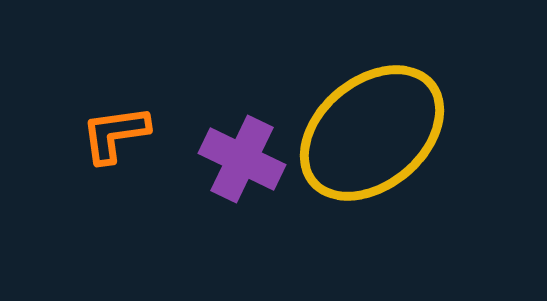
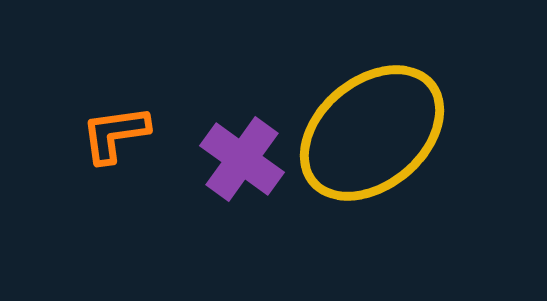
purple cross: rotated 10 degrees clockwise
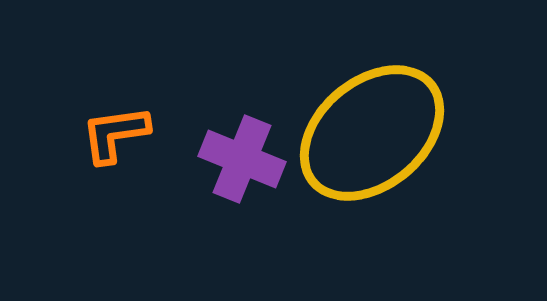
purple cross: rotated 14 degrees counterclockwise
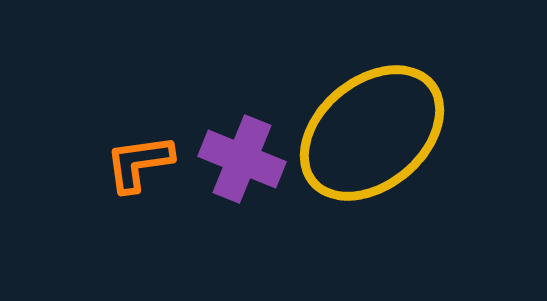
orange L-shape: moved 24 px right, 29 px down
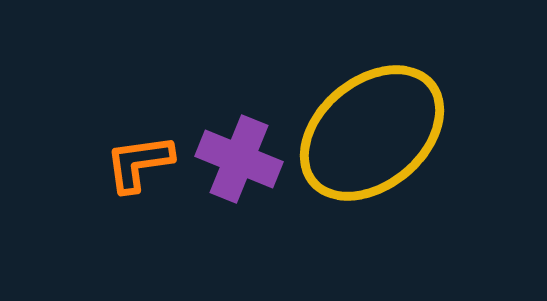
purple cross: moved 3 px left
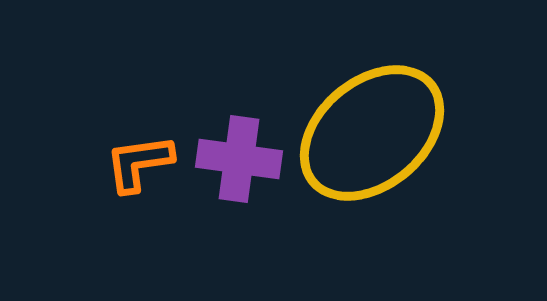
purple cross: rotated 14 degrees counterclockwise
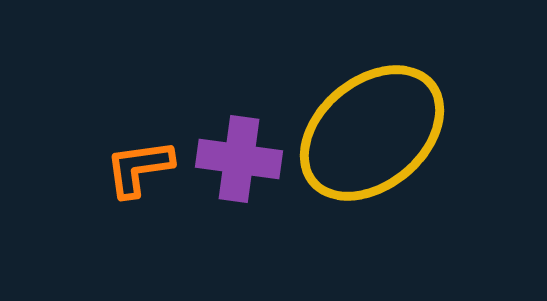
orange L-shape: moved 5 px down
